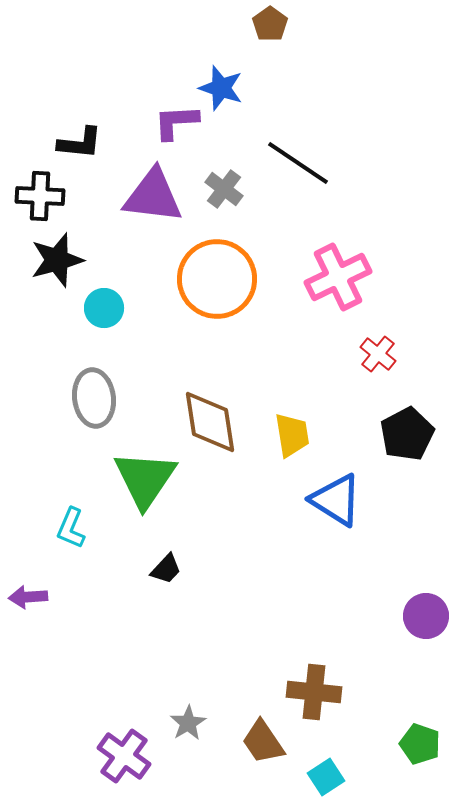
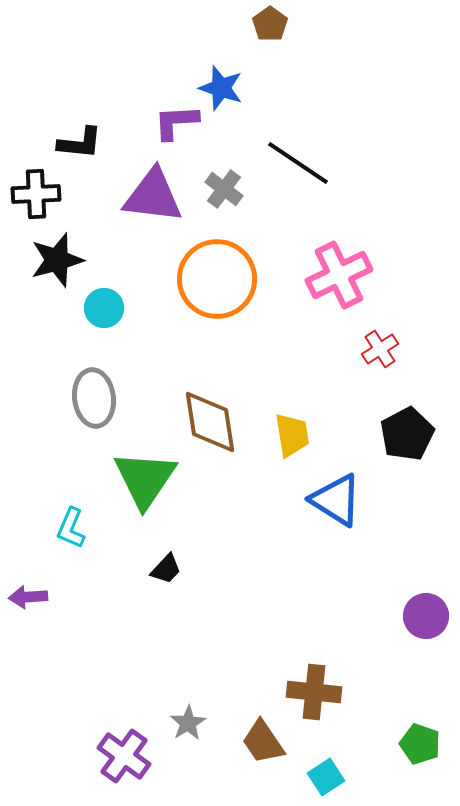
black cross: moved 4 px left, 2 px up; rotated 6 degrees counterclockwise
pink cross: moved 1 px right, 2 px up
red cross: moved 2 px right, 5 px up; rotated 18 degrees clockwise
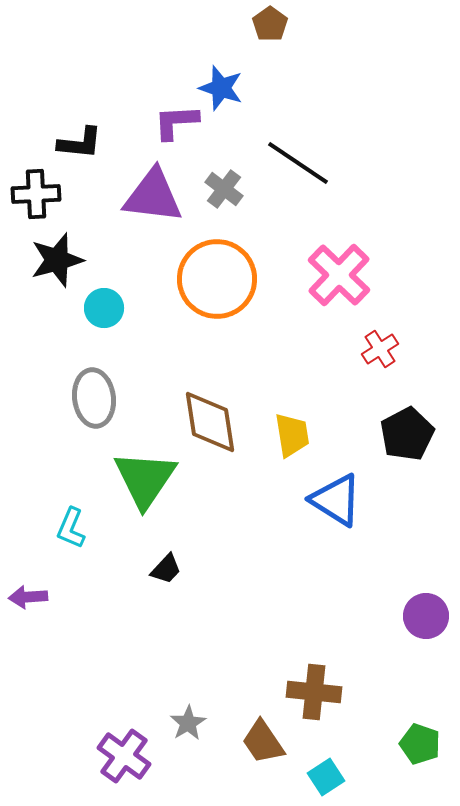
pink cross: rotated 20 degrees counterclockwise
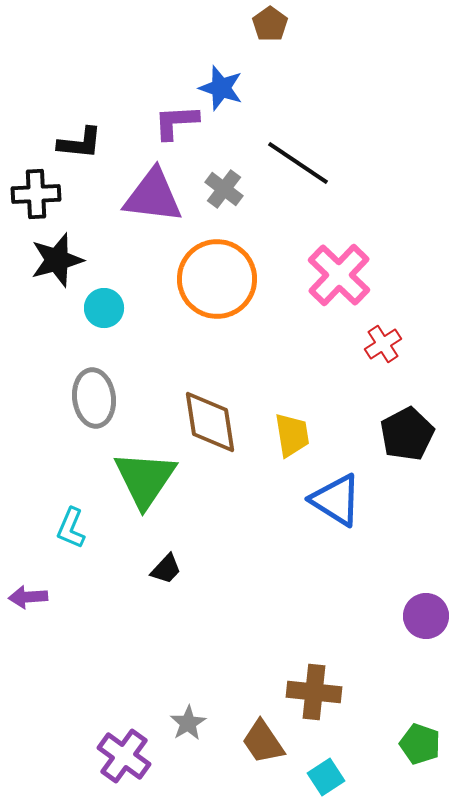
red cross: moved 3 px right, 5 px up
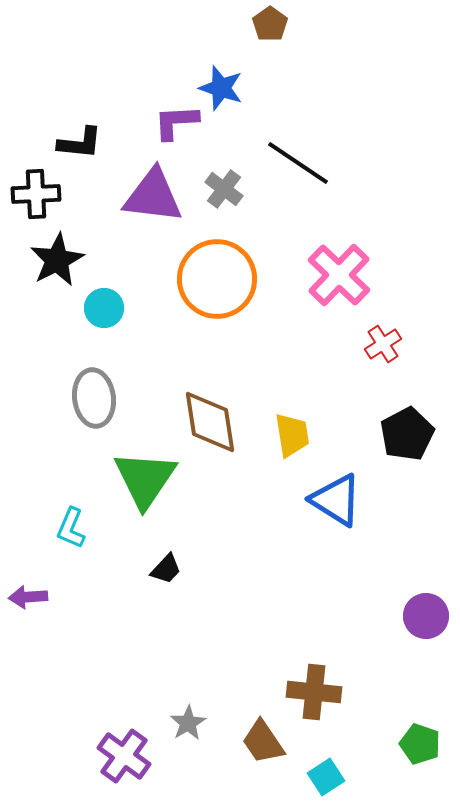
black star: rotated 12 degrees counterclockwise
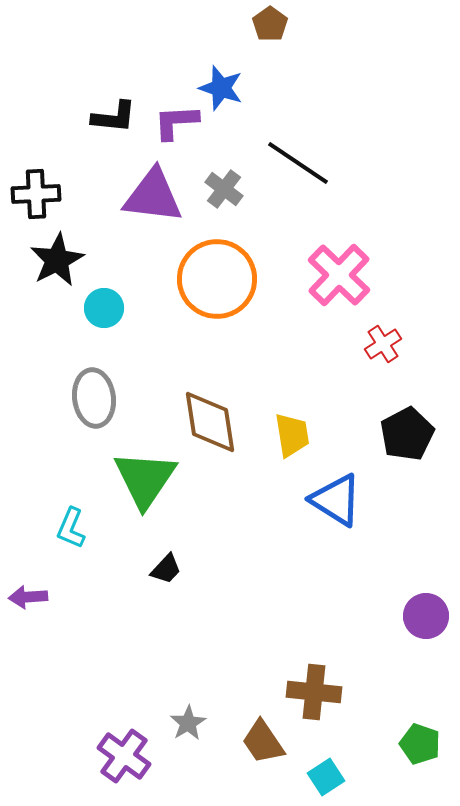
black L-shape: moved 34 px right, 26 px up
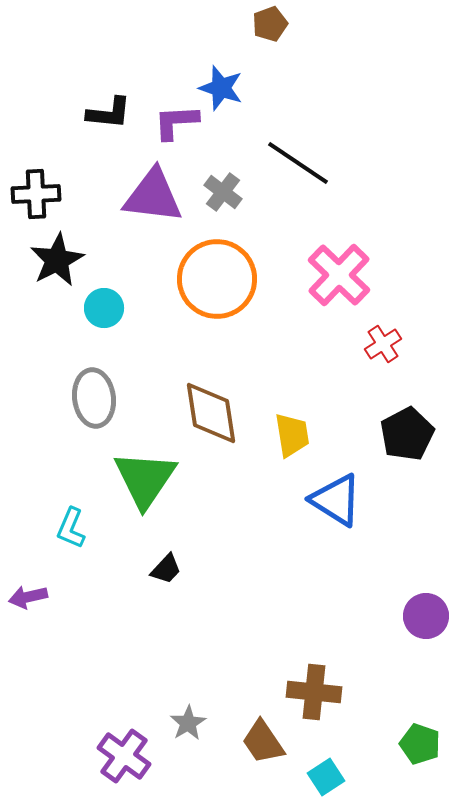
brown pentagon: rotated 16 degrees clockwise
black L-shape: moved 5 px left, 4 px up
gray cross: moved 1 px left, 3 px down
brown diamond: moved 1 px right, 9 px up
purple arrow: rotated 9 degrees counterclockwise
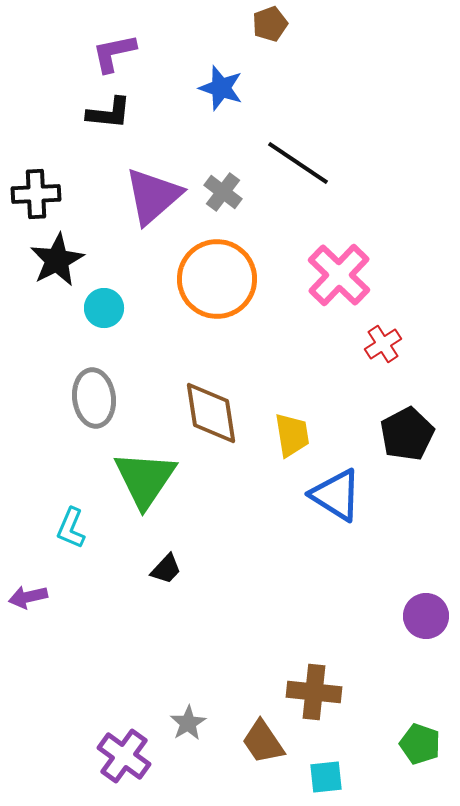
purple L-shape: moved 62 px left, 69 px up; rotated 9 degrees counterclockwise
purple triangle: rotated 48 degrees counterclockwise
blue triangle: moved 5 px up
cyan square: rotated 27 degrees clockwise
